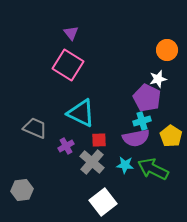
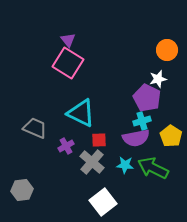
purple triangle: moved 3 px left, 7 px down
pink square: moved 2 px up
green arrow: moved 1 px up
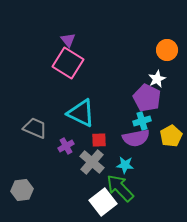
white star: moved 1 px left; rotated 12 degrees counterclockwise
yellow pentagon: rotated 10 degrees clockwise
green arrow: moved 33 px left, 20 px down; rotated 20 degrees clockwise
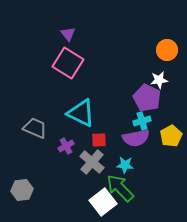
purple triangle: moved 6 px up
white star: moved 2 px right, 1 px down; rotated 18 degrees clockwise
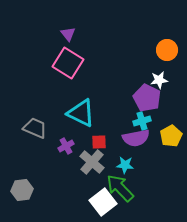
red square: moved 2 px down
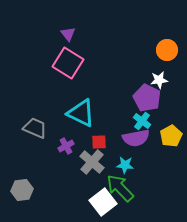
cyan cross: rotated 36 degrees counterclockwise
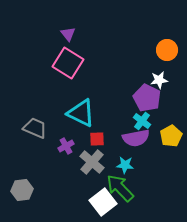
red square: moved 2 px left, 3 px up
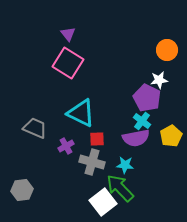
gray cross: rotated 25 degrees counterclockwise
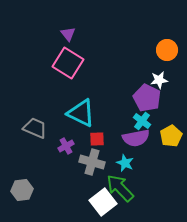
cyan star: moved 2 px up; rotated 18 degrees clockwise
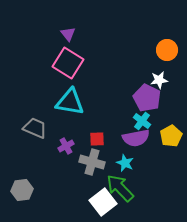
cyan triangle: moved 11 px left, 11 px up; rotated 16 degrees counterclockwise
